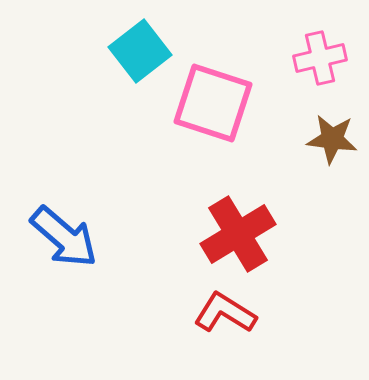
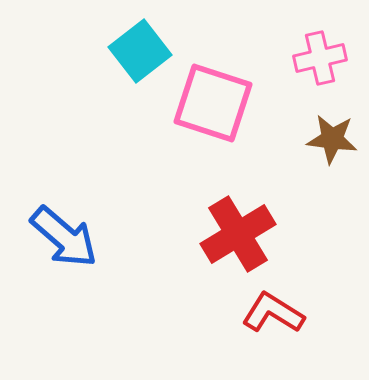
red L-shape: moved 48 px right
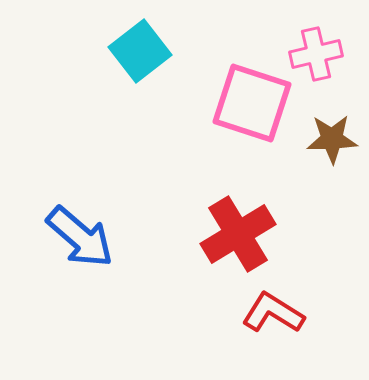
pink cross: moved 4 px left, 4 px up
pink square: moved 39 px right
brown star: rotated 9 degrees counterclockwise
blue arrow: moved 16 px right
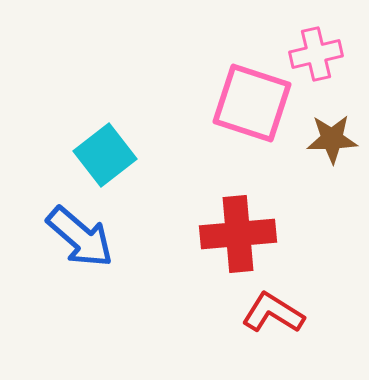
cyan square: moved 35 px left, 104 px down
red cross: rotated 26 degrees clockwise
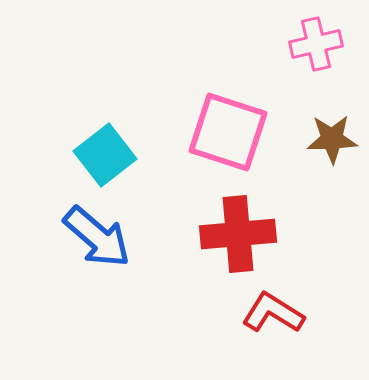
pink cross: moved 10 px up
pink square: moved 24 px left, 29 px down
blue arrow: moved 17 px right
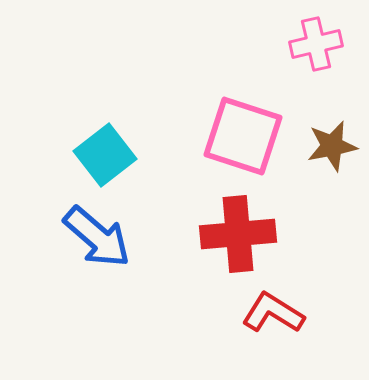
pink square: moved 15 px right, 4 px down
brown star: moved 7 px down; rotated 9 degrees counterclockwise
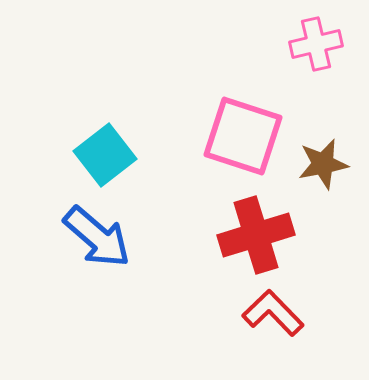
brown star: moved 9 px left, 18 px down
red cross: moved 18 px right, 1 px down; rotated 12 degrees counterclockwise
red L-shape: rotated 14 degrees clockwise
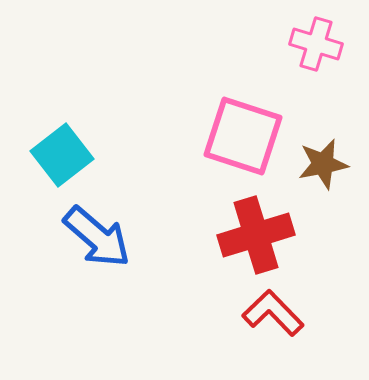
pink cross: rotated 30 degrees clockwise
cyan square: moved 43 px left
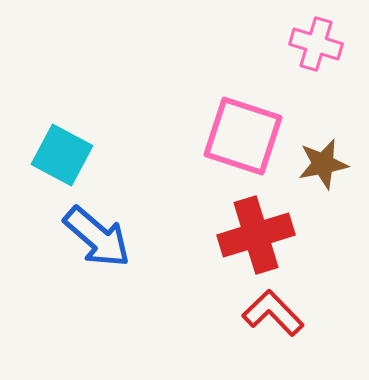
cyan square: rotated 24 degrees counterclockwise
